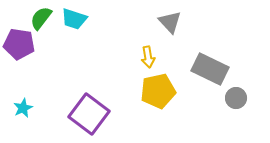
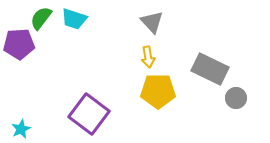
gray triangle: moved 18 px left
purple pentagon: rotated 12 degrees counterclockwise
yellow pentagon: rotated 12 degrees clockwise
cyan star: moved 2 px left, 21 px down
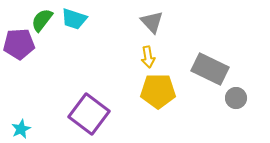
green semicircle: moved 1 px right, 2 px down
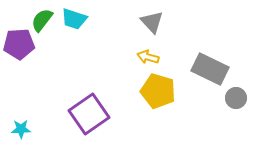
yellow arrow: rotated 115 degrees clockwise
yellow pentagon: rotated 16 degrees clockwise
purple square: rotated 18 degrees clockwise
cyan star: rotated 24 degrees clockwise
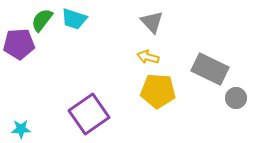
yellow pentagon: rotated 12 degrees counterclockwise
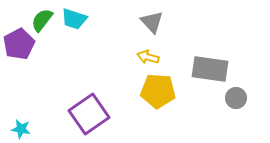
purple pentagon: rotated 24 degrees counterclockwise
gray rectangle: rotated 18 degrees counterclockwise
cyan star: rotated 12 degrees clockwise
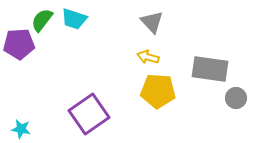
purple pentagon: rotated 24 degrees clockwise
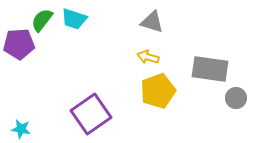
gray triangle: rotated 30 degrees counterclockwise
yellow pentagon: rotated 24 degrees counterclockwise
purple square: moved 2 px right
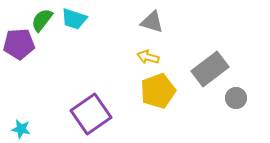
gray rectangle: rotated 45 degrees counterclockwise
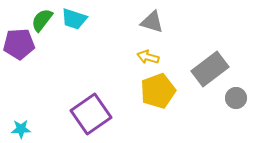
cyan star: rotated 12 degrees counterclockwise
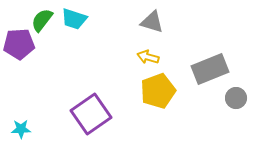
gray rectangle: rotated 15 degrees clockwise
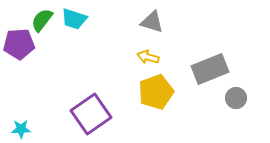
yellow pentagon: moved 2 px left, 1 px down
